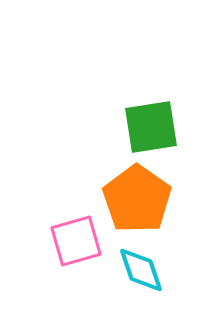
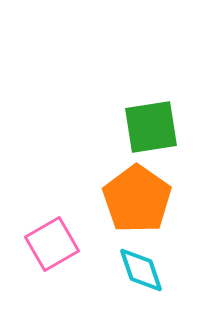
pink square: moved 24 px left, 3 px down; rotated 14 degrees counterclockwise
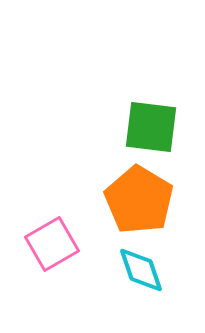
green square: rotated 16 degrees clockwise
orange pentagon: moved 2 px right, 1 px down; rotated 4 degrees counterclockwise
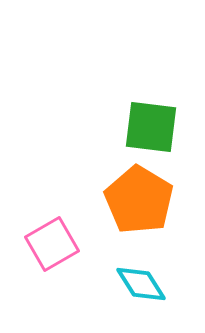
cyan diamond: moved 14 px down; rotated 14 degrees counterclockwise
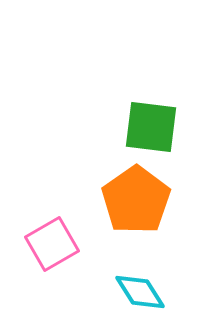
orange pentagon: moved 3 px left; rotated 6 degrees clockwise
cyan diamond: moved 1 px left, 8 px down
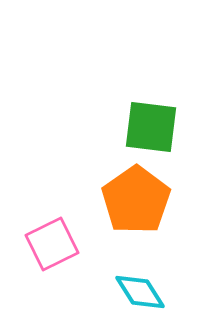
pink square: rotated 4 degrees clockwise
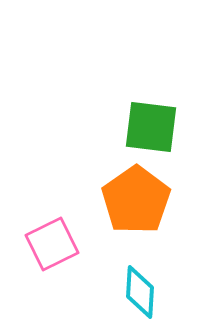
cyan diamond: rotated 36 degrees clockwise
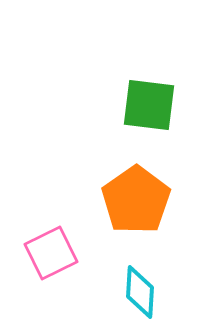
green square: moved 2 px left, 22 px up
pink square: moved 1 px left, 9 px down
